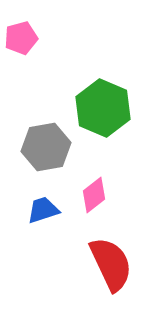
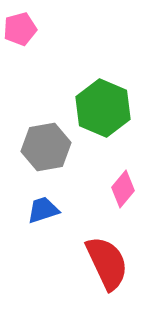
pink pentagon: moved 1 px left, 9 px up
pink diamond: moved 29 px right, 6 px up; rotated 12 degrees counterclockwise
red semicircle: moved 4 px left, 1 px up
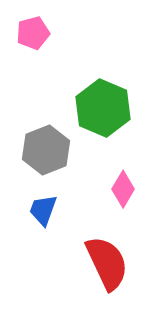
pink pentagon: moved 13 px right, 4 px down
gray hexagon: moved 3 px down; rotated 12 degrees counterclockwise
pink diamond: rotated 9 degrees counterclockwise
blue trapezoid: rotated 52 degrees counterclockwise
